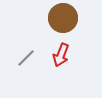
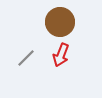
brown circle: moved 3 px left, 4 px down
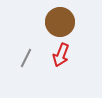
gray line: rotated 18 degrees counterclockwise
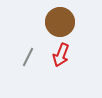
gray line: moved 2 px right, 1 px up
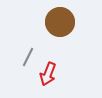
red arrow: moved 13 px left, 19 px down
